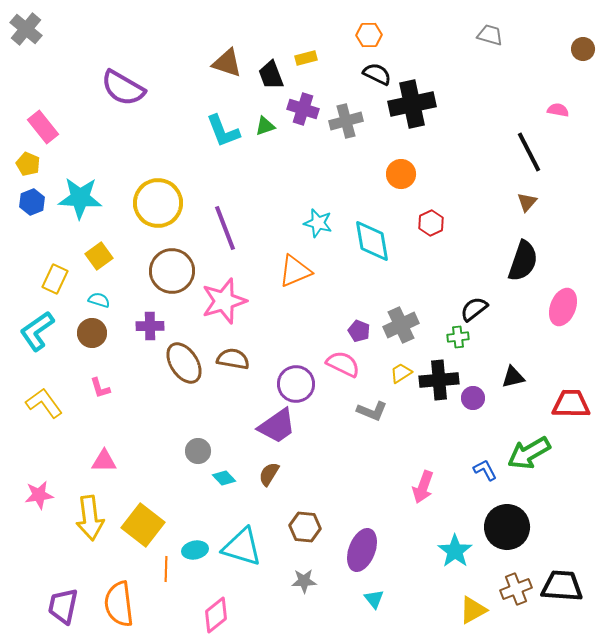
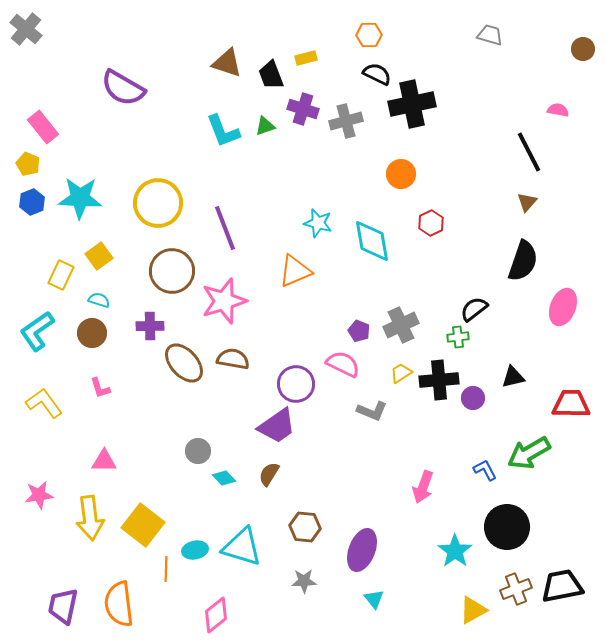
yellow rectangle at (55, 279): moved 6 px right, 4 px up
brown ellipse at (184, 363): rotated 9 degrees counterclockwise
black trapezoid at (562, 586): rotated 15 degrees counterclockwise
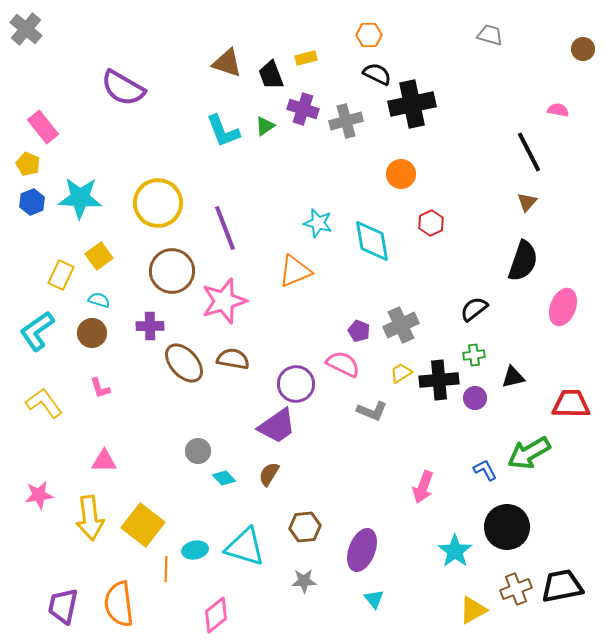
green triangle at (265, 126): rotated 15 degrees counterclockwise
green cross at (458, 337): moved 16 px right, 18 px down
purple circle at (473, 398): moved 2 px right
brown hexagon at (305, 527): rotated 12 degrees counterclockwise
cyan triangle at (242, 547): moved 3 px right
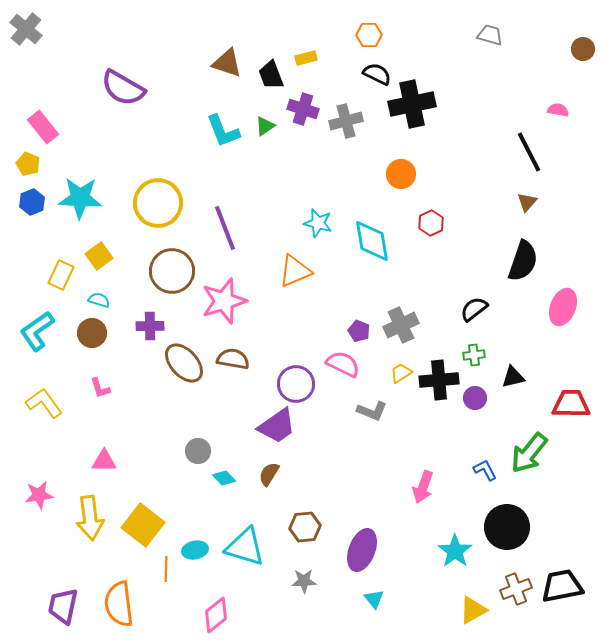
green arrow at (529, 453): rotated 21 degrees counterclockwise
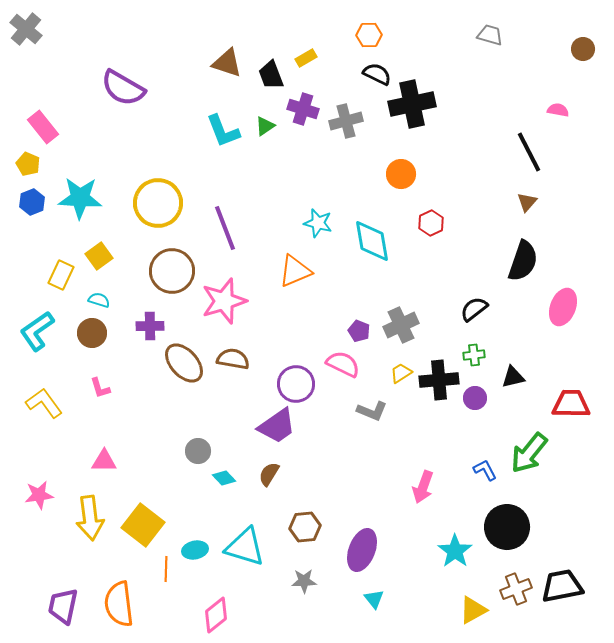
yellow rectangle at (306, 58): rotated 15 degrees counterclockwise
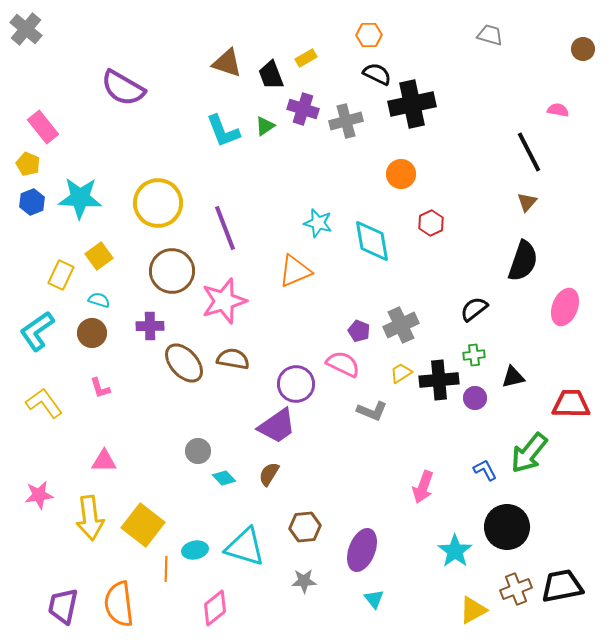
pink ellipse at (563, 307): moved 2 px right
pink diamond at (216, 615): moved 1 px left, 7 px up
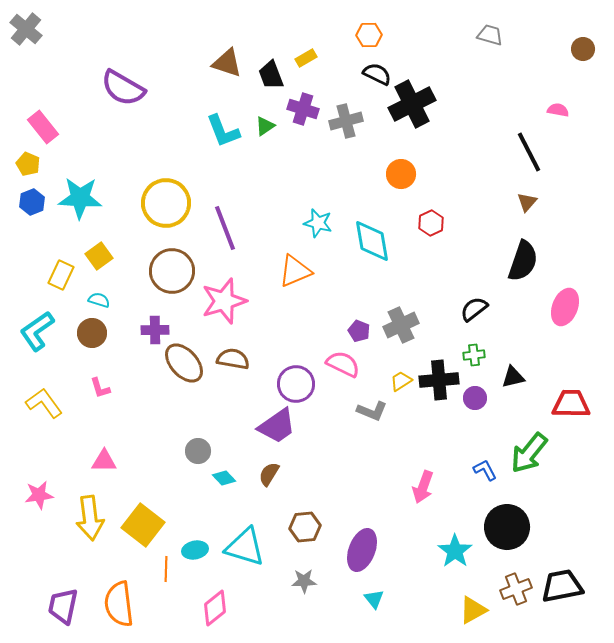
black cross at (412, 104): rotated 15 degrees counterclockwise
yellow circle at (158, 203): moved 8 px right
purple cross at (150, 326): moved 5 px right, 4 px down
yellow trapezoid at (401, 373): moved 8 px down
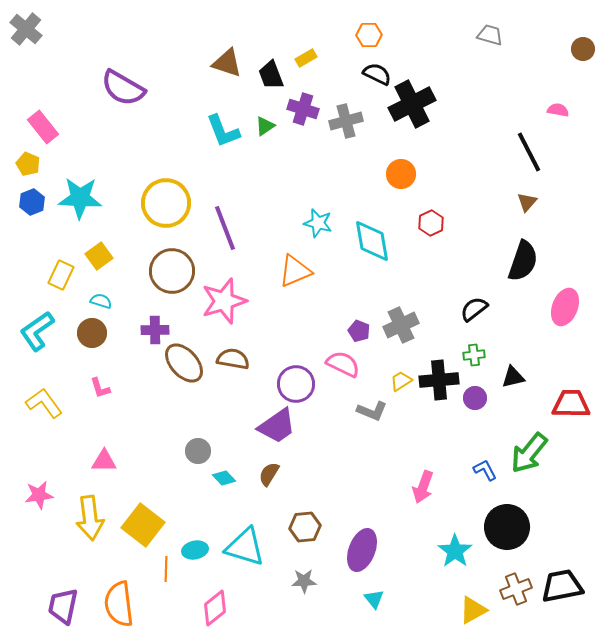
cyan semicircle at (99, 300): moved 2 px right, 1 px down
